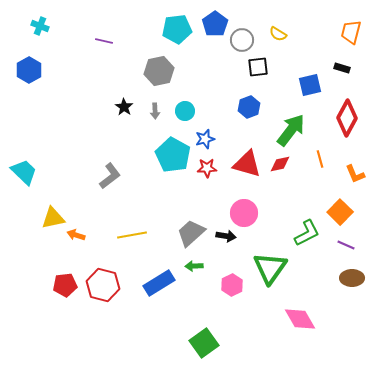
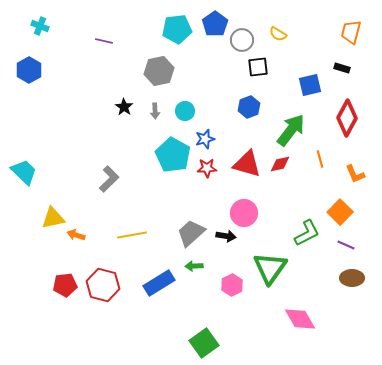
gray L-shape at (110, 176): moved 1 px left, 3 px down; rotated 8 degrees counterclockwise
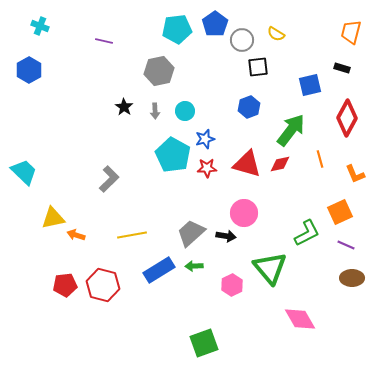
yellow semicircle at (278, 34): moved 2 px left
orange square at (340, 212): rotated 20 degrees clockwise
green triangle at (270, 268): rotated 15 degrees counterclockwise
blue rectangle at (159, 283): moved 13 px up
green square at (204, 343): rotated 16 degrees clockwise
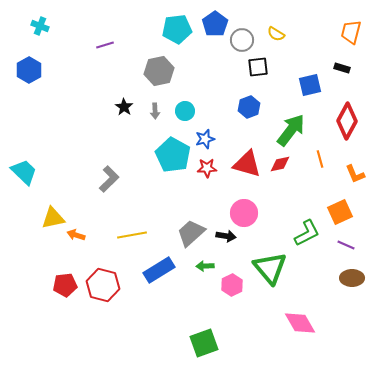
purple line at (104, 41): moved 1 px right, 4 px down; rotated 30 degrees counterclockwise
red diamond at (347, 118): moved 3 px down
green arrow at (194, 266): moved 11 px right
pink diamond at (300, 319): moved 4 px down
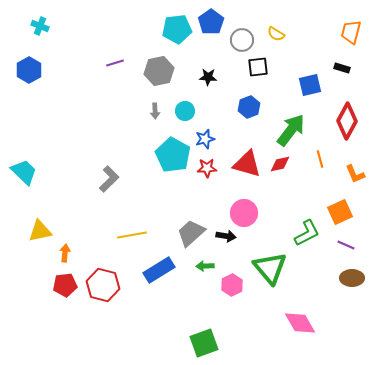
blue pentagon at (215, 24): moved 4 px left, 2 px up
purple line at (105, 45): moved 10 px right, 18 px down
black star at (124, 107): moved 84 px right, 30 px up; rotated 30 degrees counterclockwise
yellow triangle at (53, 218): moved 13 px left, 13 px down
orange arrow at (76, 235): moved 11 px left, 18 px down; rotated 78 degrees clockwise
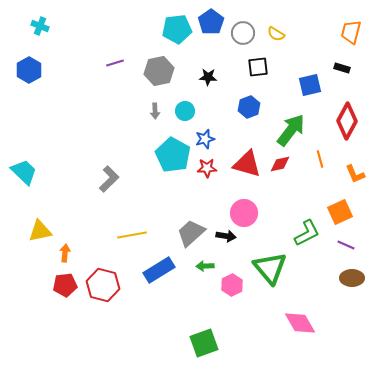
gray circle at (242, 40): moved 1 px right, 7 px up
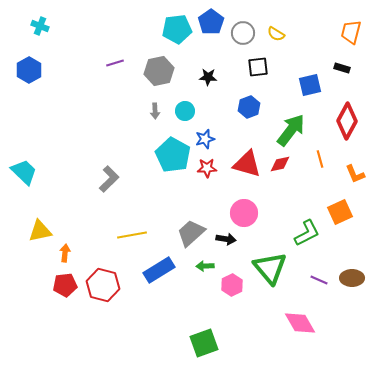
black arrow at (226, 236): moved 3 px down
purple line at (346, 245): moved 27 px left, 35 px down
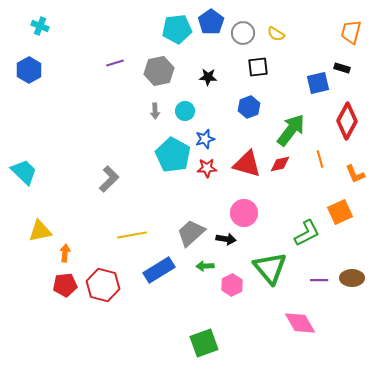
blue square at (310, 85): moved 8 px right, 2 px up
purple line at (319, 280): rotated 24 degrees counterclockwise
